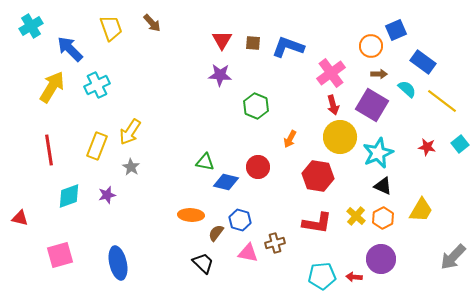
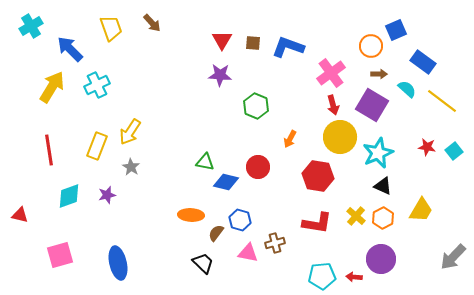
cyan square at (460, 144): moved 6 px left, 7 px down
red triangle at (20, 218): moved 3 px up
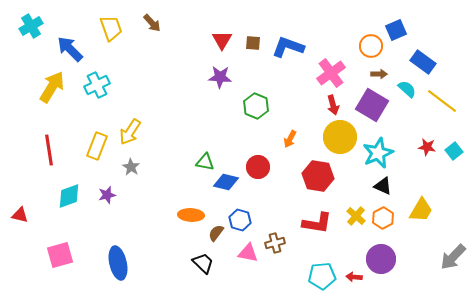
purple star at (220, 75): moved 2 px down
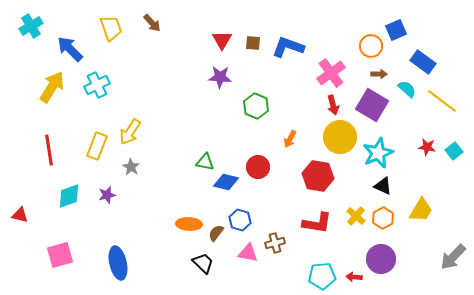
orange ellipse at (191, 215): moved 2 px left, 9 px down
